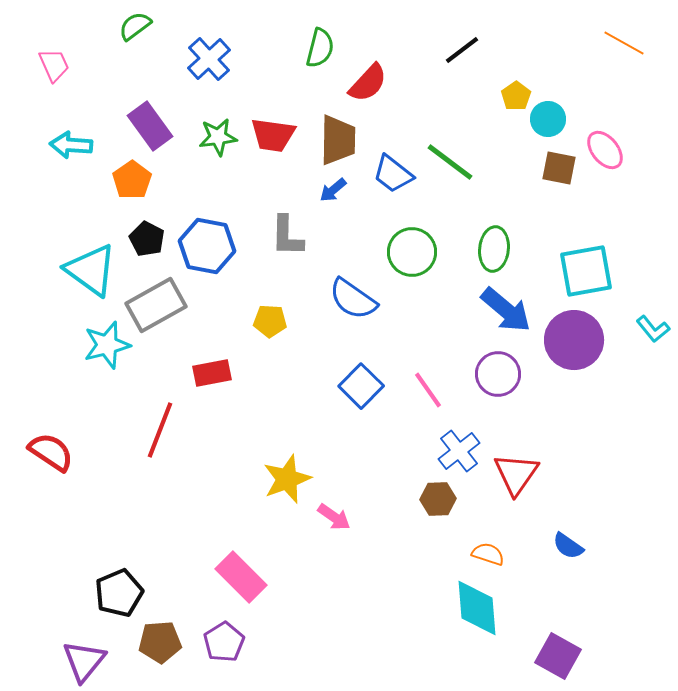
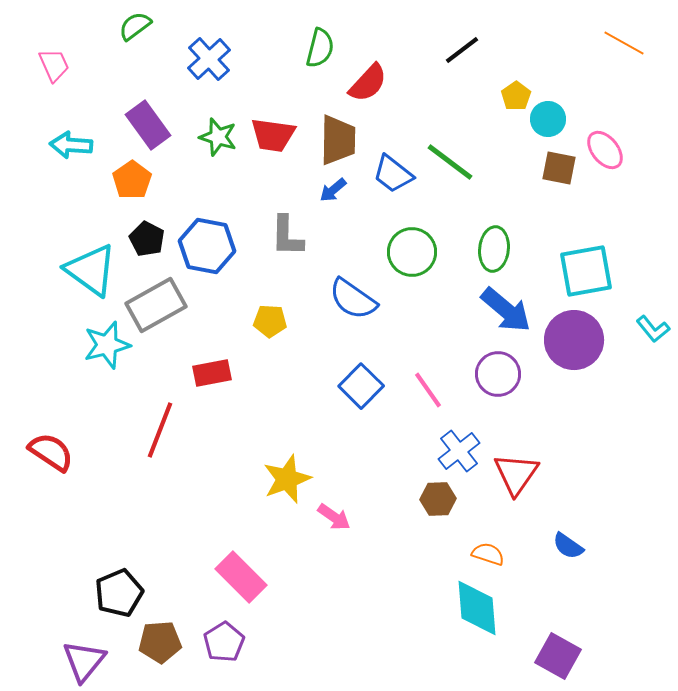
purple rectangle at (150, 126): moved 2 px left, 1 px up
green star at (218, 137): rotated 24 degrees clockwise
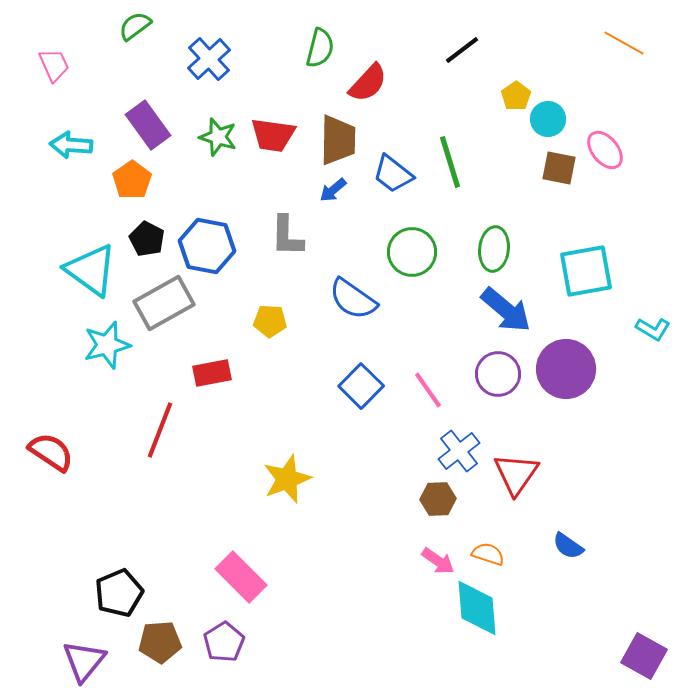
green line at (450, 162): rotated 36 degrees clockwise
gray rectangle at (156, 305): moved 8 px right, 2 px up
cyan L-shape at (653, 329): rotated 20 degrees counterclockwise
purple circle at (574, 340): moved 8 px left, 29 px down
pink arrow at (334, 517): moved 104 px right, 44 px down
purple square at (558, 656): moved 86 px right
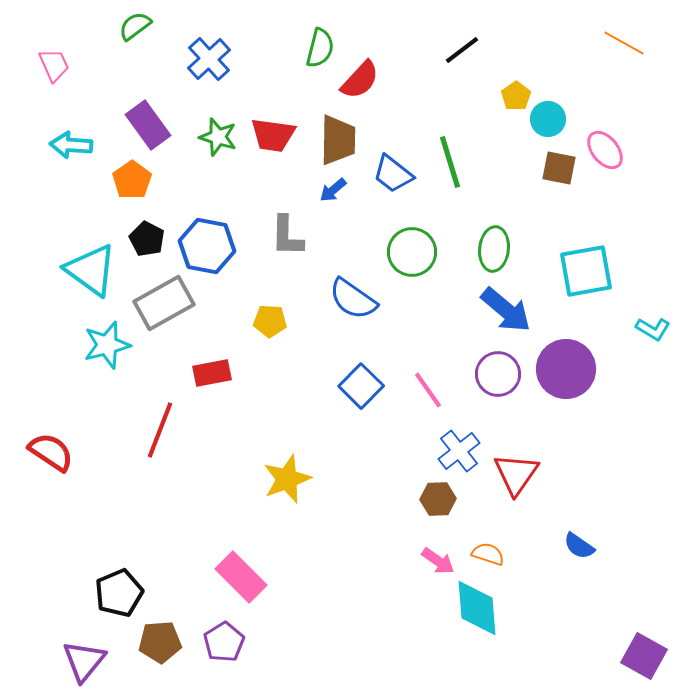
red semicircle at (368, 83): moved 8 px left, 3 px up
blue semicircle at (568, 546): moved 11 px right
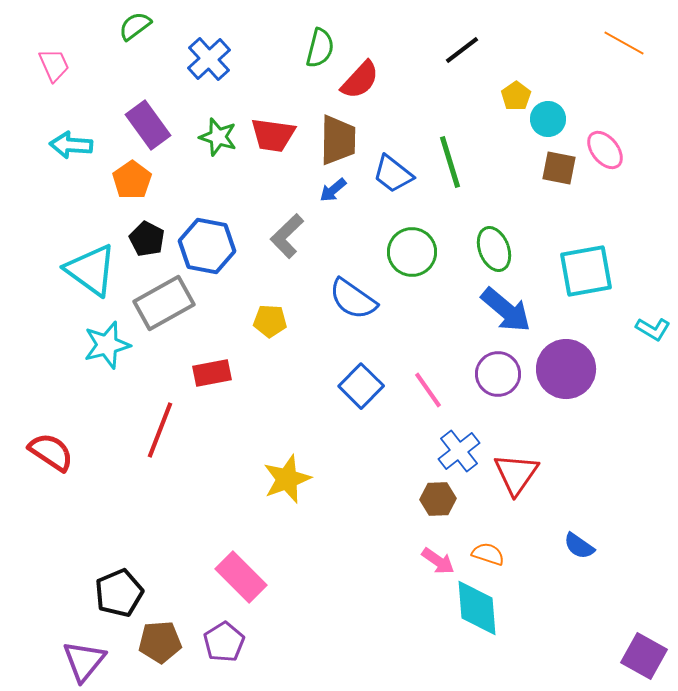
gray L-shape at (287, 236): rotated 45 degrees clockwise
green ellipse at (494, 249): rotated 27 degrees counterclockwise
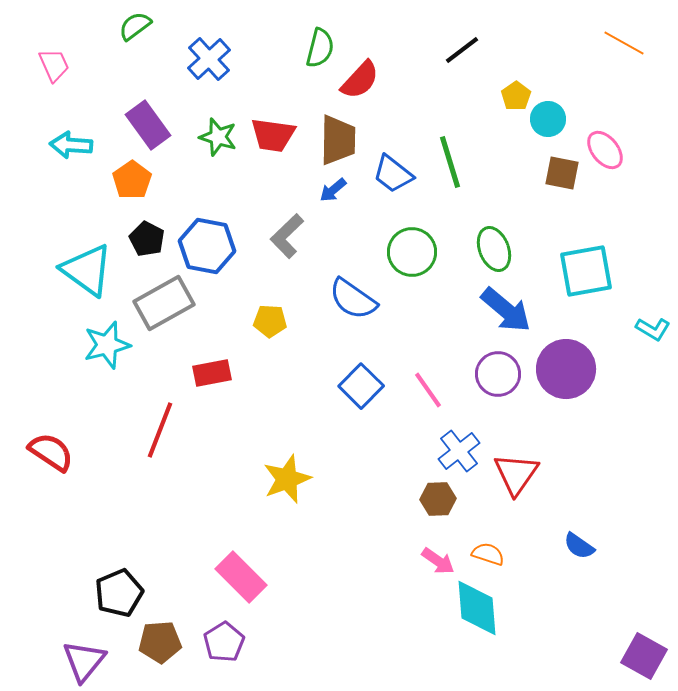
brown square at (559, 168): moved 3 px right, 5 px down
cyan triangle at (91, 270): moved 4 px left
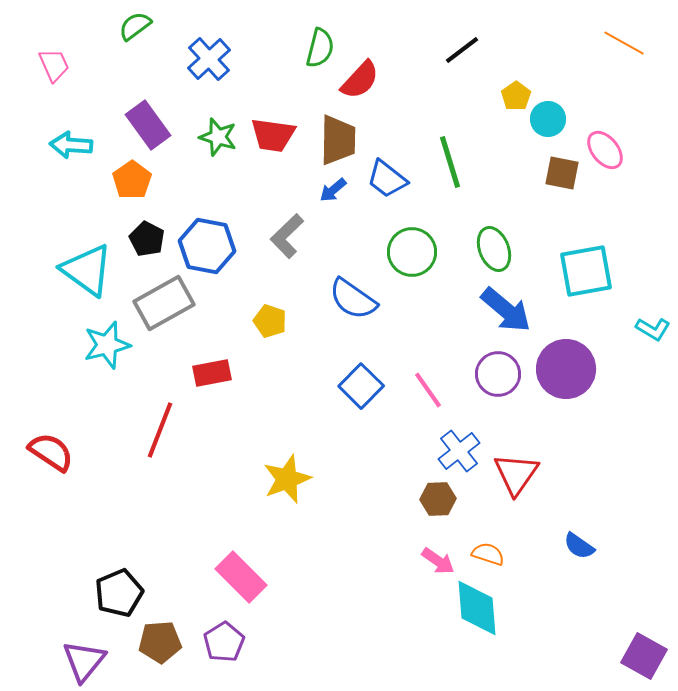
blue trapezoid at (393, 174): moved 6 px left, 5 px down
yellow pentagon at (270, 321): rotated 16 degrees clockwise
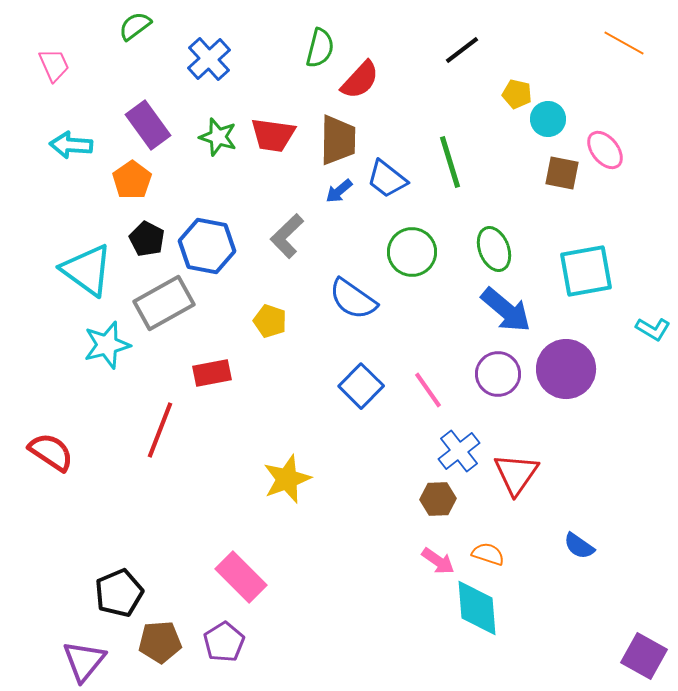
yellow pentagon at (516, 96): moved 1 px right, 2 px up; rotated 24 degrees counterclockwise
blue arrow at (333, 190): moved 6 px right, 1 px down
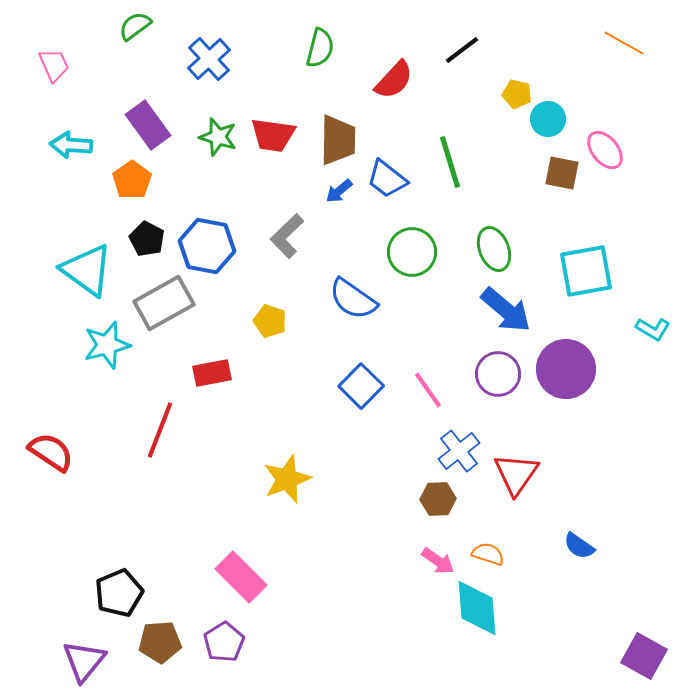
red semicircle at (360, 80): moved 34 px right
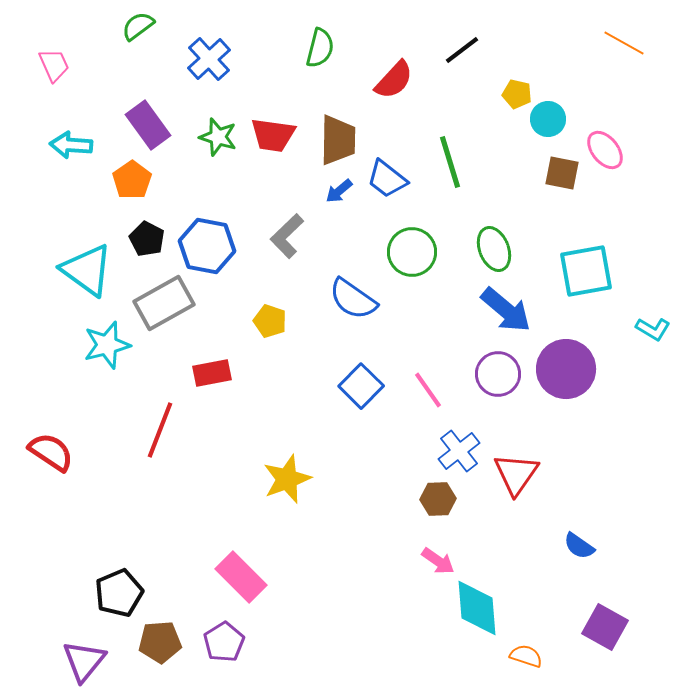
green semicircle at (135, 26): moved 3 px right
orange semicircle at (488, 554): moved 38 px right, 102 px down
purple square at (644, 656): moved 39 px left, 29 px up
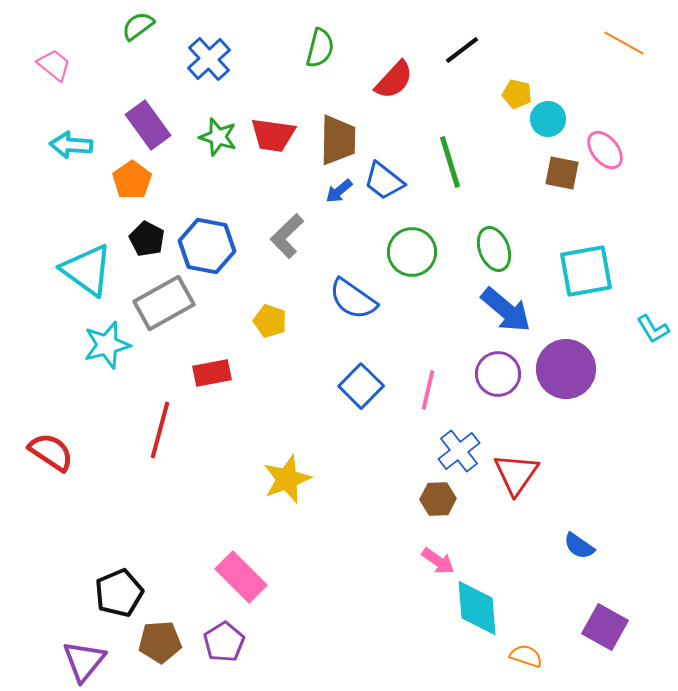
pink trapezoid at (54, 65): rotated 27 degrees counterclockwise
blue trapezoid at (387, 179): moved 3 px left, 2 px down
cyan L-shape at (653, 329): rotated 28 degrees clockwise
pink line at (428, 390): rotated 48 degrees clockwise
red line at (160, 430): rotated 6 degrees counterclockwise
